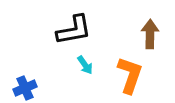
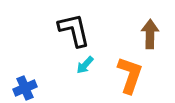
black L-shape: rotated 93 degrees counterclockwise
cyan arrow: rotated 78 degrees clockwise
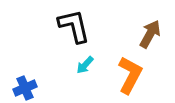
black L-shape: moved 4 px up
brown arrow: rotated 28 degrees clockwise
orange L-shape: rotated 9 degrees clockwise
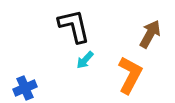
cyan arrow: moved 5 px up
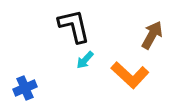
brown arrow: moved 2 px right, 1 px down
orange L-shape: rotated 105 degrees clockwise
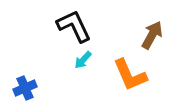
black L-shape: rotated 12 degrees counterclockwise
cyan arrow: moved 2 px left
orange L-shape: rotated 24 degrees clockwise
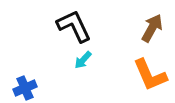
brown arrow: moved 7 px up
orange L-shape: moved 20 px right
